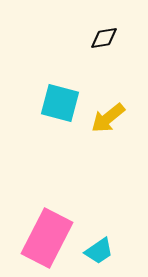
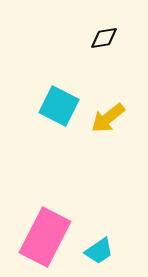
cyan square: moved 1 px left, 3 px down; rotated 12 degrees clockwise
pink rectangle: moved 2 px left, 1 px up
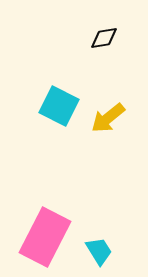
cyan trapezoid: rotated 88 degrees counterclockwise
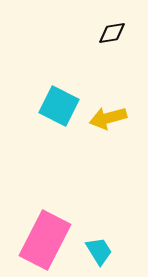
black diamond: moved 8 px right, 5 px up
yellow arrow: rotated 24 degrees clockwise
pink rectangle: moved 3 px down
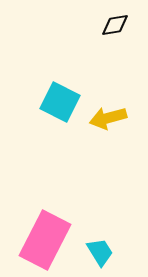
black diamond: moved 3 px right, 8 px up
cyan square: moved 1 px right, 4 px up
cyan trapezoid: moved 1 px right, 1 px down
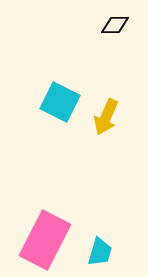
black diamond: rotated 8 degrees clockwise
yellow arrow: moved 2 px left, 1 px up; rotated 51 degrees counterclockwise
cyan trapezoid: rotated 48 degrees clockwise
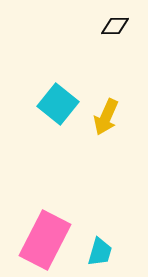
black diamond: moved 1 px down
cyan square: moved 2 px left, 2 px down; rotated 12 degrees clockwise
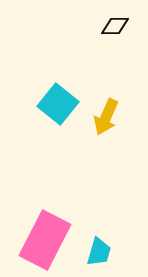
cyan trapezoid: moved 1 px left
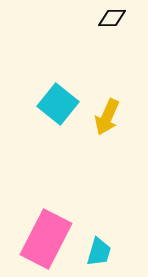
black diamond: moved 3 px left, 8 px up
yellow arrow: moved 1 px right
pink rectangle: moved 1 px right, 1 px up
